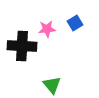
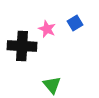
pink star: rotated 30 degrees clockwise
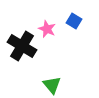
blue square: moved 1 px left, 2 px up; rotated 28 degrees counterclockwise
black cross: rotated 28 degrees clockwise
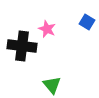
blue square: moved 13 px right, 1 px down
black cross: rotated 24 degrees counterclockwise
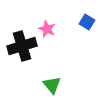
black cross: rotated 24 degrees counterclockwise
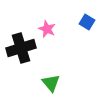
black cross: moved 1 px left, 2 px down
green triangle: moved 1 px left, 2 px up
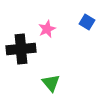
pink star: rotated 24 degrees clockwise
black cross: moved 1 px down; rotated 12 degrees clockwise
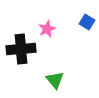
green triangle: moved 4 px right, 3 px up
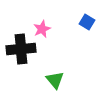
pink star: moved 5 px left
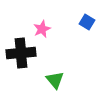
black cross: moved 4 px down
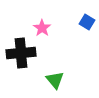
pink star: moved 1 px up; rotated 12 degrees counterclockwise
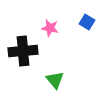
pink star: moved 8 px right; rotated 24 degrees counterclockwise
black cross: moved 2 px right, 2 px up
